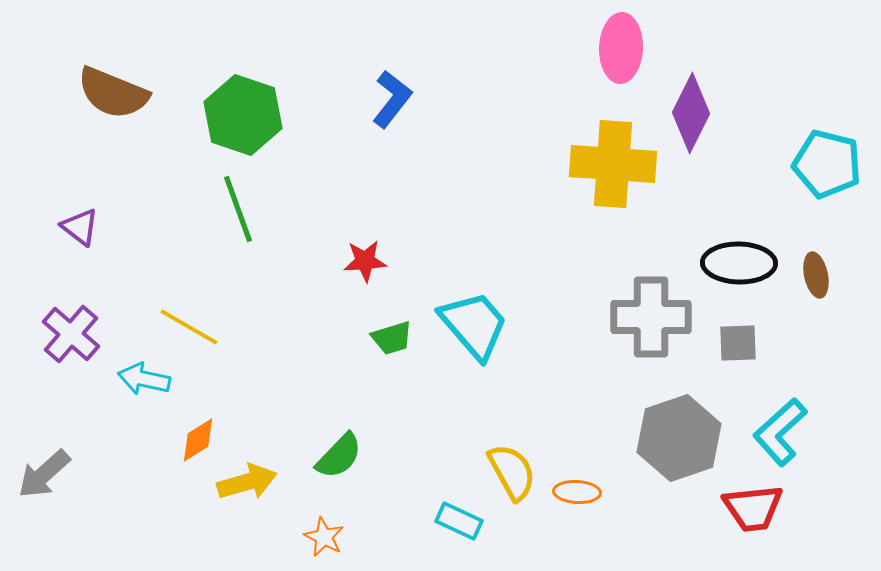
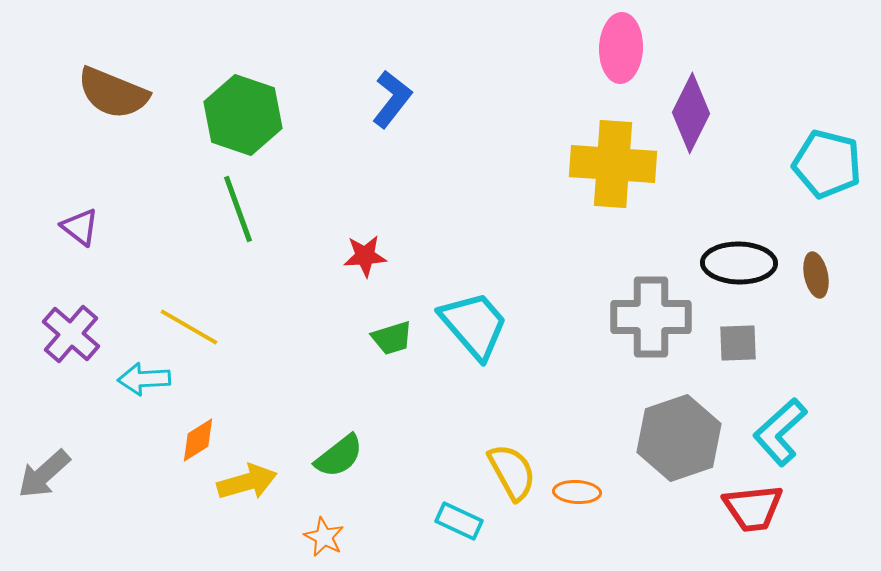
red star: moved 5 px up
cyan arrow: rotated 15 degrees counterclockwise
green semicircle: rotated 8 degrees clockwise
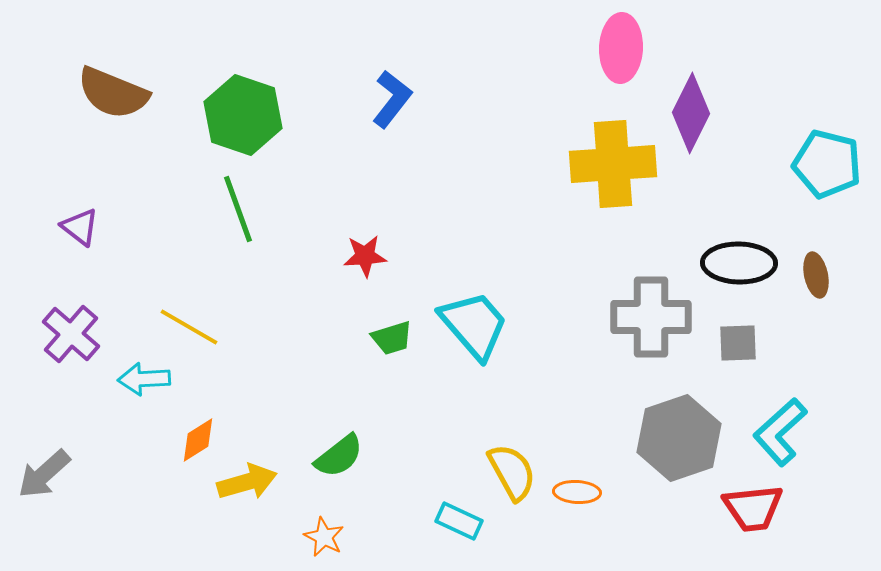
yellow cross: rotated 8 degrees counterclockwise
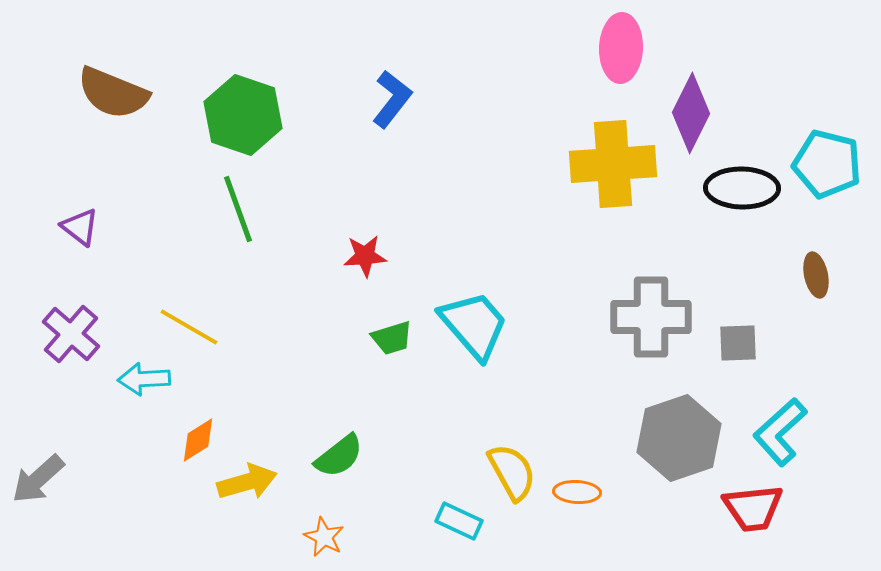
black ellipse: moved 3 px right, 75 px up
gray arrow: moved 6 px left, 5 px down
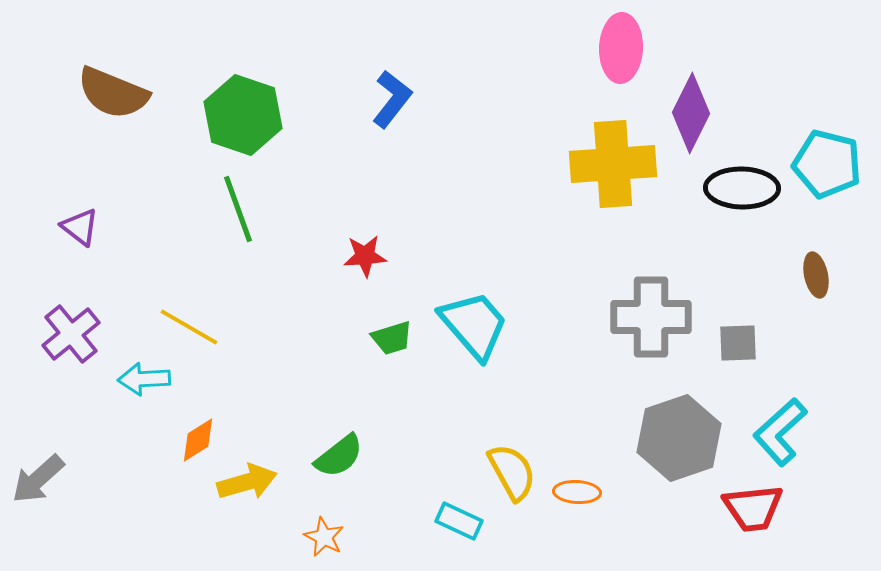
purple cross: rotated 10 degrees clockwise
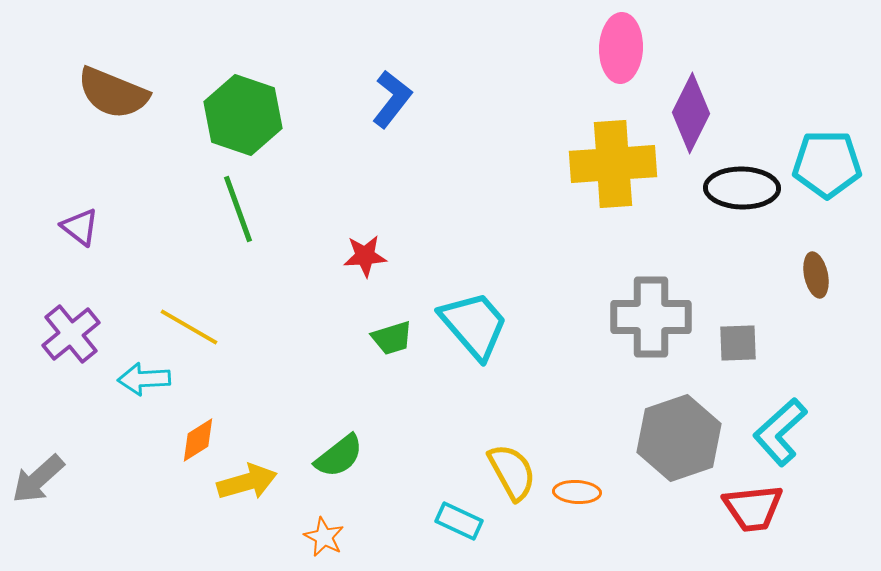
cyan pentagon: rotated 14 degrees counterclockwise
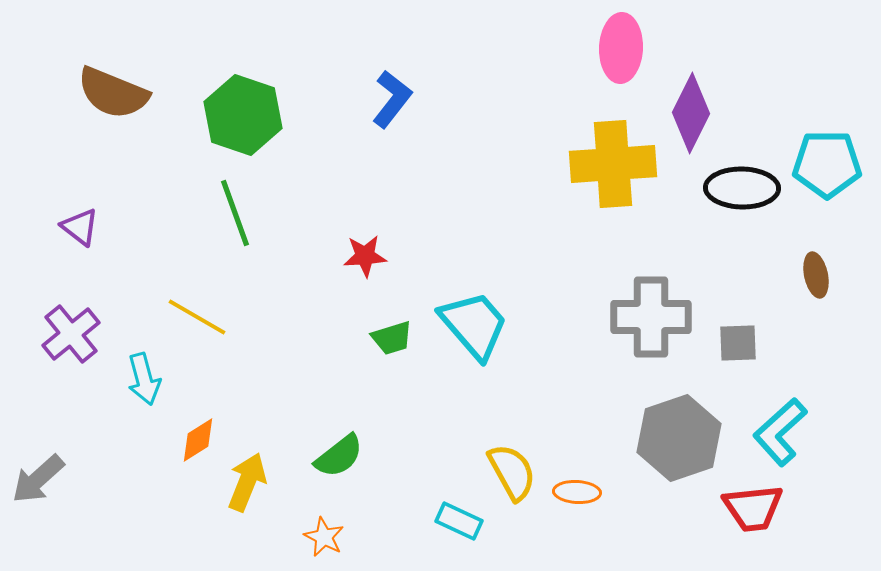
green line: moved 3 px left, 4 px down
yellow line: moved 8 px right, 10 px up
cyan arrow: rotated 102 degrees counterclockwise
yellow arrow: rotated 52 degrees counterclockwise
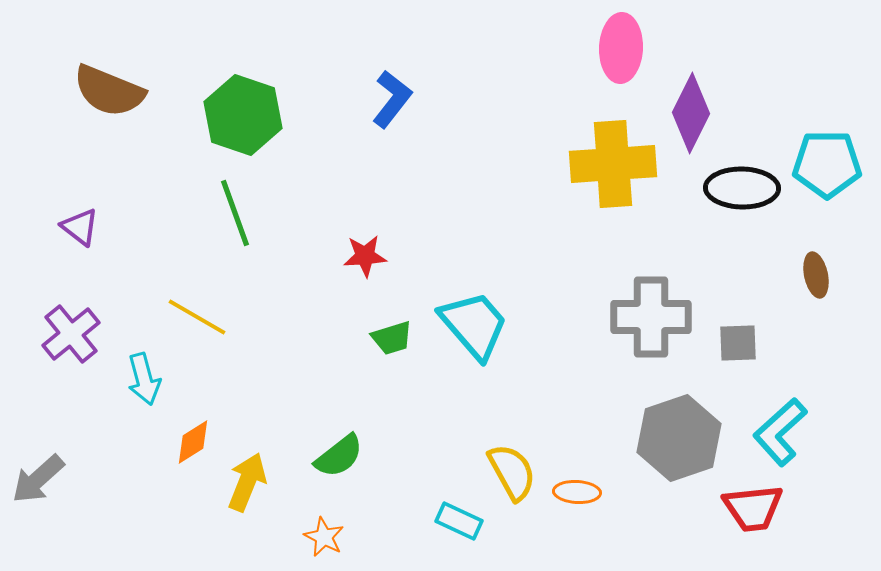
brown semicircle: moved 4 px left, 2 px up
orange diamond: moved 5 px left, 2 px down
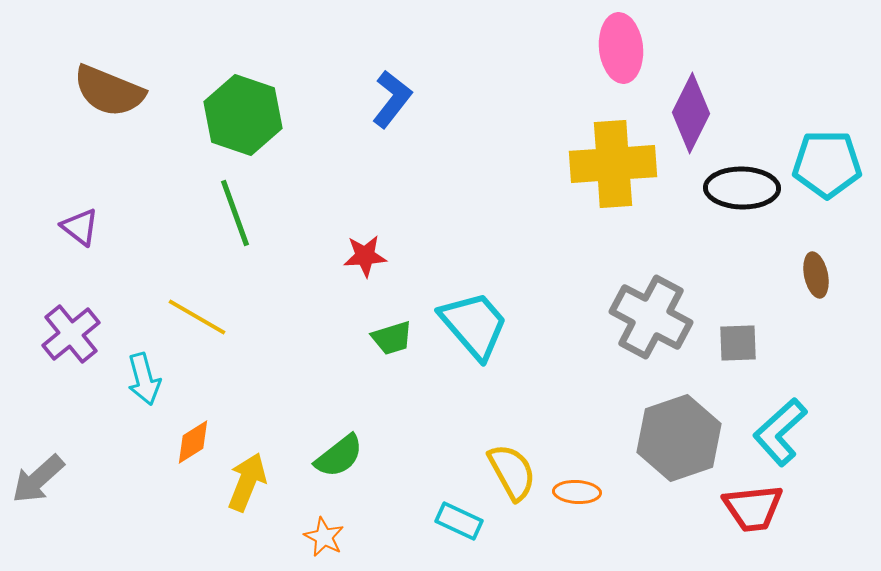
pink ellipse: rotated 8 degrees counterclockwise
gray cross: rotated 28 degrees clockwise
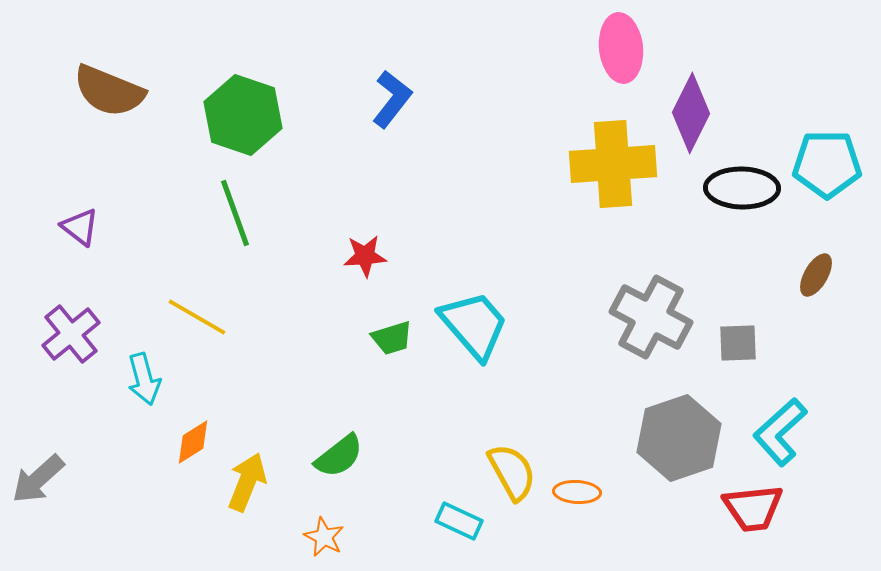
brown ellipse: rotated 42 degrees clockwise
